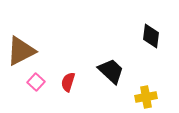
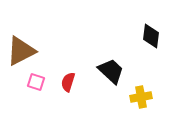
pink square: rotated 24 degrees counterclockwise
yellow cross: moved 5 px left
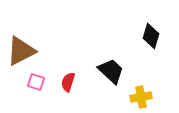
black diamond: rotated 10 degrees clockwise
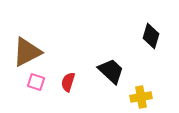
brown triangle: moved 6 px right, 1 px down
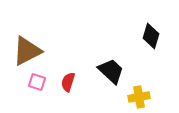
brown triangle: moved 1 px up
pink square: moved 1 px right
yellow cross: moved 2 px left
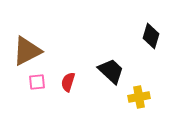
pink square: rotated 24 degrees counterclockwise
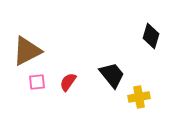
black trapezoid: moved 1 px right, 4 px down; rotated 8 degrees clockwise
red semicircle: rotated 18 degrees clockwise
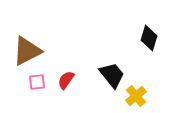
black diamond: moved 2 px left, 2 px down
red semicircle: moved 2 px left, 2 px up
yellow cross: moved 3 px left, 1 px up; rotated 30 degrees counterclockwise
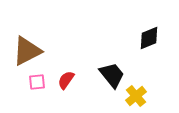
black diamond: rotated 50 degrees clockwise
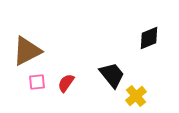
red semicircle: moved 3 px down
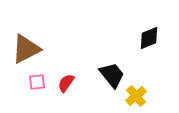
brown triangle: moved 1 px left, 2 px up
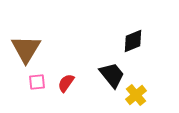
black diamond: moved 16 px left, 3 px down
brown triangle: rotated 32 degrees counterclockwise
yellow cross: moved 1 px up
